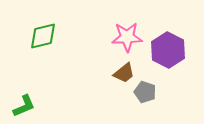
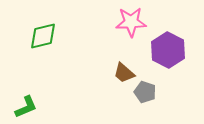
pink star: moved 4 px right, 15 px up
brown trapezoid: rotated 80 degrees clockwise
green L-shape: moved 2 px right, 1 px down
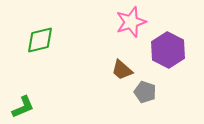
pink star: rotated 16 degrees counterclockwise
green diamond: moved 3 px left, 4 px down
brown trapezoid: moved 2 px left, 3 px up
green L-shape: moved 3 px left
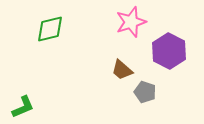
green diamond: moved 10 px right, 11 px up
purple hexagon: moved 1 px right, 1 px down
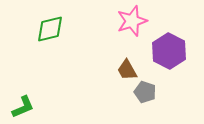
pink star: moved 1 px right, 1 px up
brown trapezoid: moved 5 px right; rotated 20 degrees clockwise
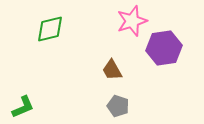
purple hexagon: moved 5 px left, 3 px up; rotated 24 degrees clockwise
brown trapezoid: moved 15 px left
gray pentagon: moved 27 px left, 14 px down
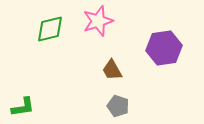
pink star: moved 34 px left
green L-shape: rotated 15 degrees clockwise
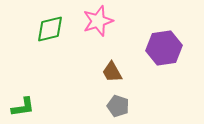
brown trapezoid: moved 2 px down
